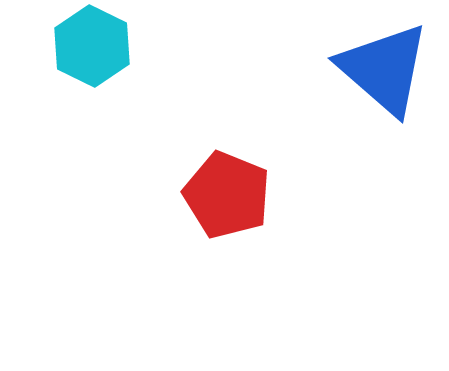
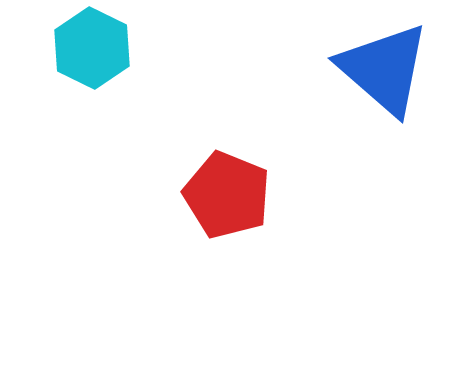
cyan hexagon: moved 2 px down
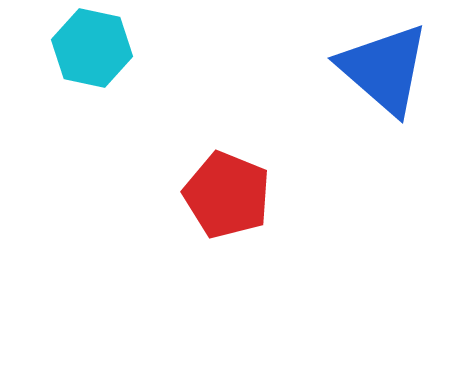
cyan hexagon: rotated 14 degrees counterclockwise
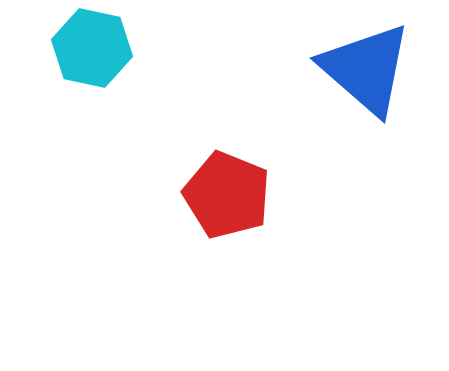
blue triangle: moved 18 px left
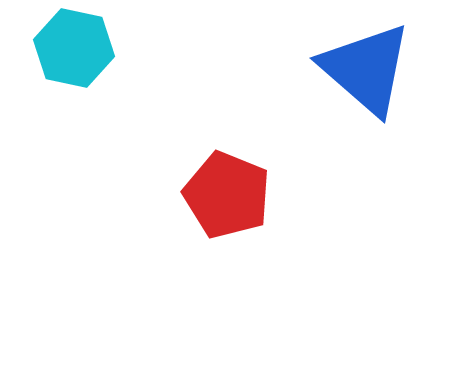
cyan hexagon: moved 18 px left
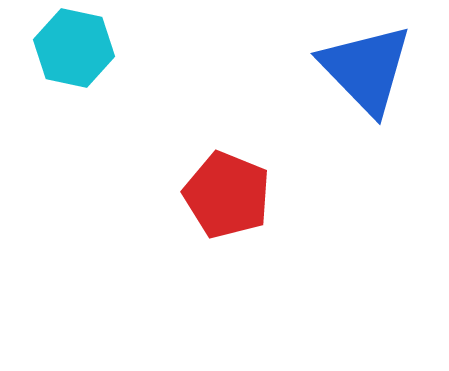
blue triangle: rotated 5 degrees clockwise
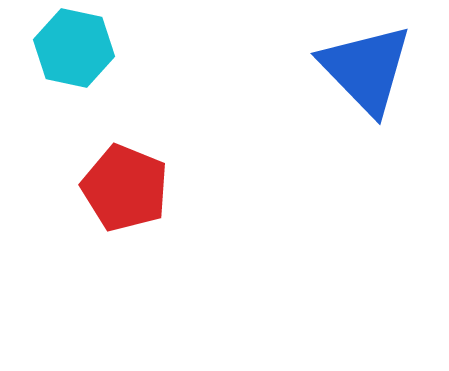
red pentagon: moved 102 px left, 7 px up
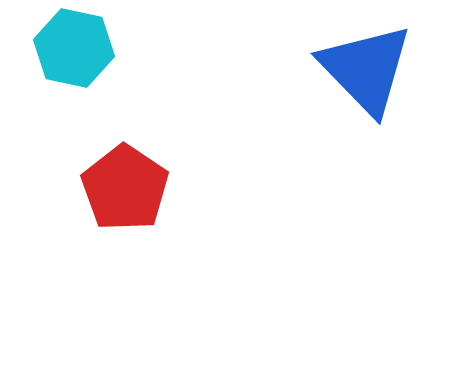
red pentagon: rotated 12 degrees clockwise
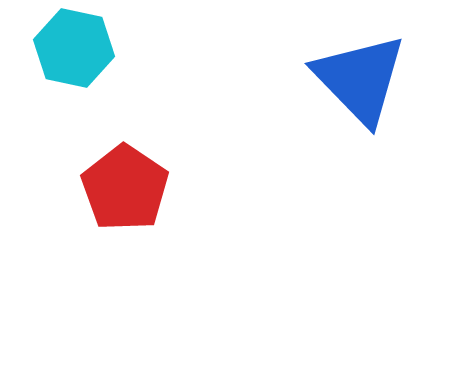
blue triangle: moved 6 px left, 10 px down
